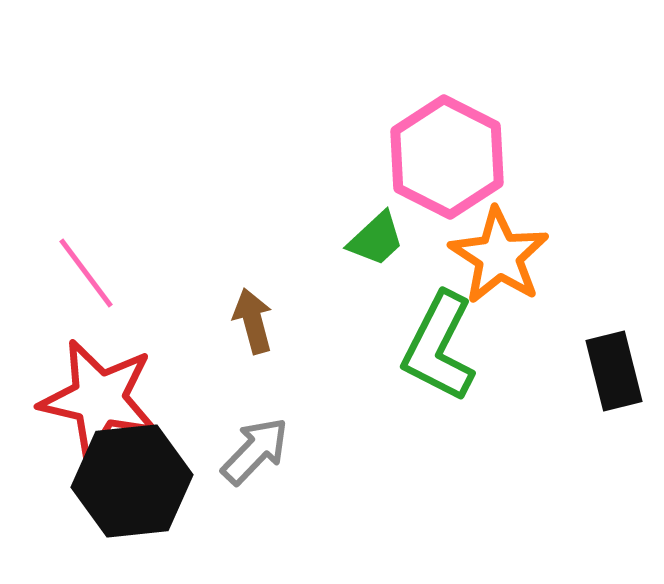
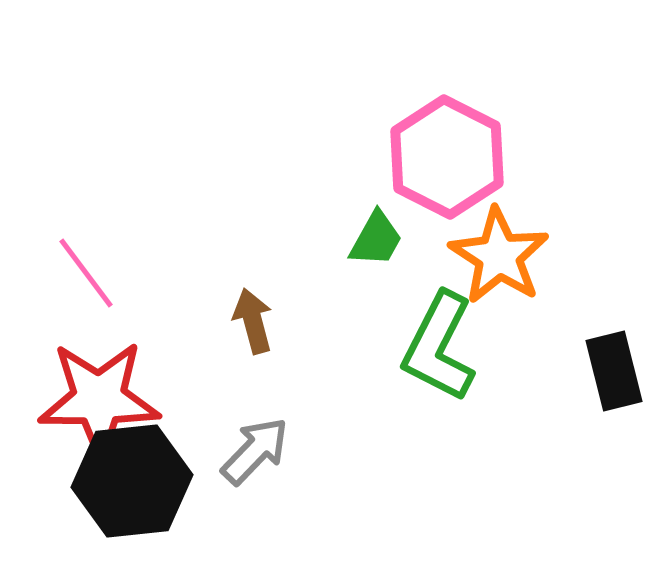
green trapezoid: rotated 18 degrees counterclockwise
red star: rotated 13 degrees counterclockwise
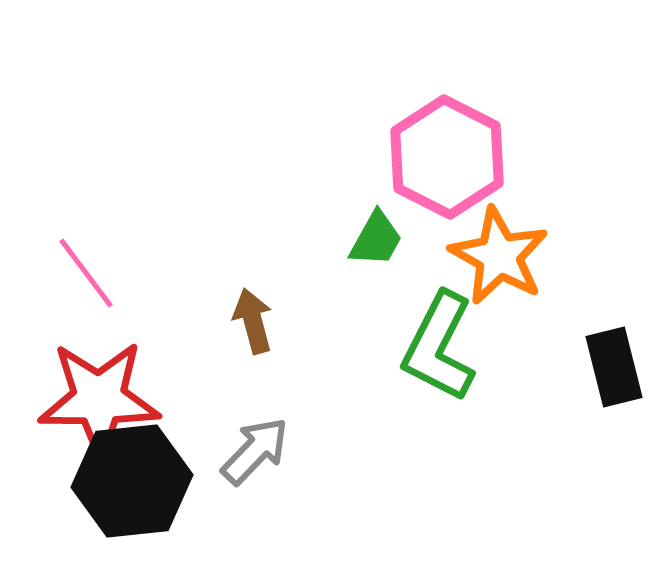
orange star: rotated 4 degrees counterclockwise
black rectangle: moved 4 px up
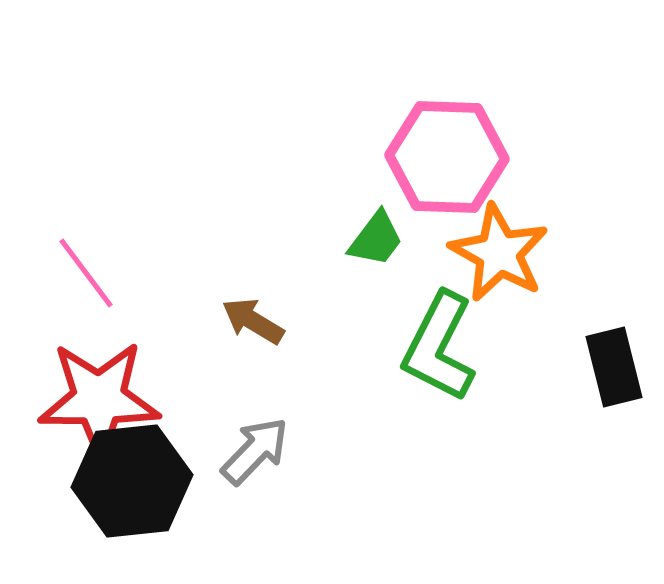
pink hexagon: rotated 25 degrees counterclockwise
green trapezoid: rotated 8 degrees clockwise
orange star: moved 3 px up
brown arrow: rotated 44 degrees counterclockwise
